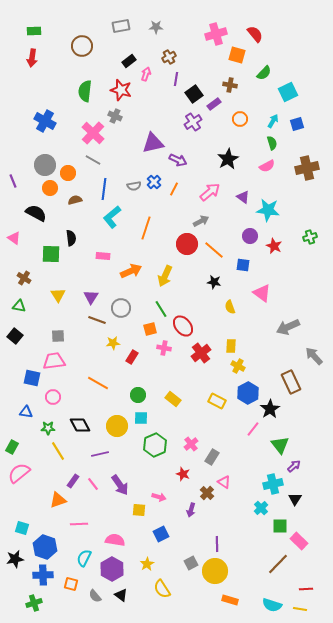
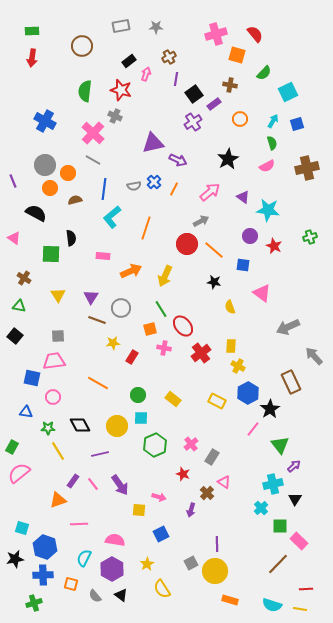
green rectangle at (34, 31): moved 2 px left
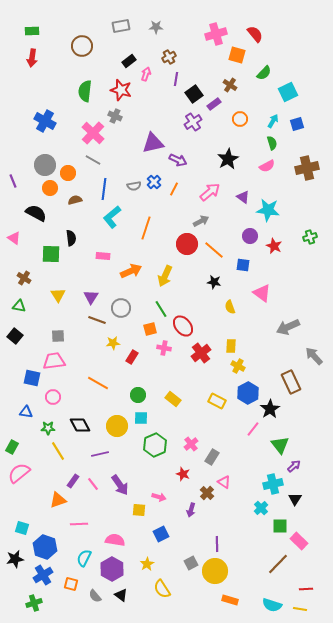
brown cross at (230, 85): rotated 24 degrees clockwise
blue cross at (43, 575): rotated 30 degrees counterclockwise
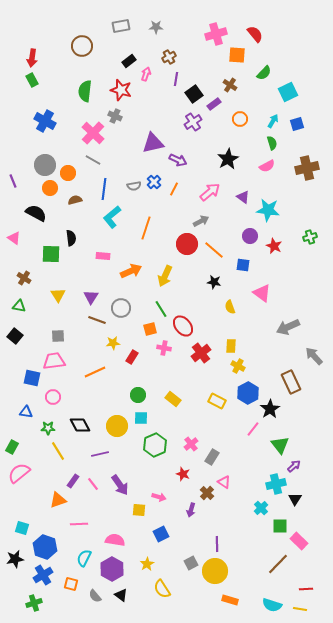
green rectangle at (32, 31): moved 49 px down; rotated 64 degrees clockwise
orange square at (237, 55): rotated 12 degrees counterclockwise
orange line at (98, 383): moved 3 px left, 11 px up; rotated 55 degrees counterclockwise
cyan cross at (273, 484): moved 3 px right
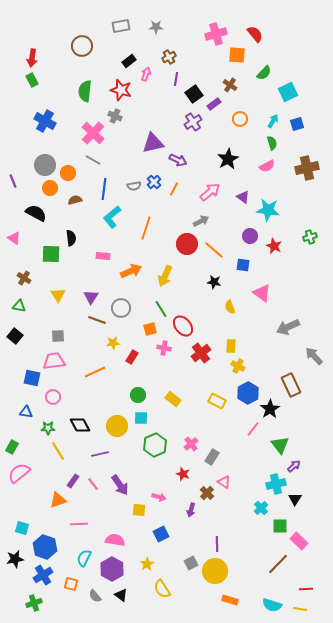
brown rectangle at (291, 382): moved 3 px down
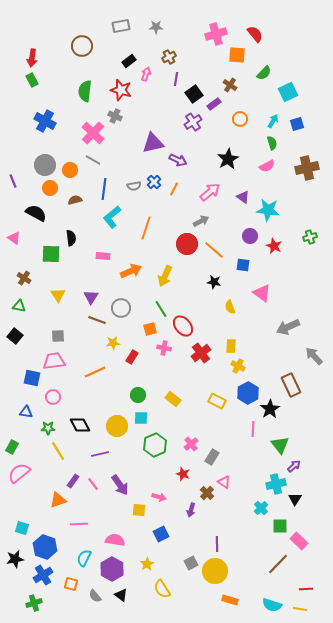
orange circle at (68, 173): moved 2 px right, 3 px up
pink line at (253, 429): rotated 35 degrees counterclockwise
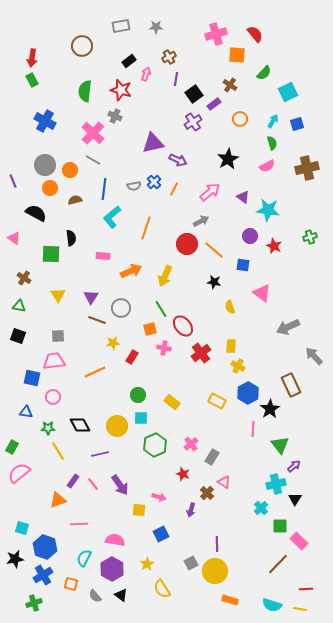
black square at (15, 336): moved 3 px right; rotated 21 degrees counterclockwise
yellow rectangle at (173, 399): moved 1 px left, 3 px down
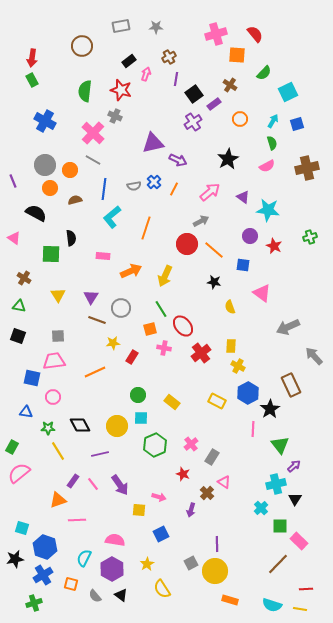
pink line at (79, 524): moved 2 px left, 4 px up
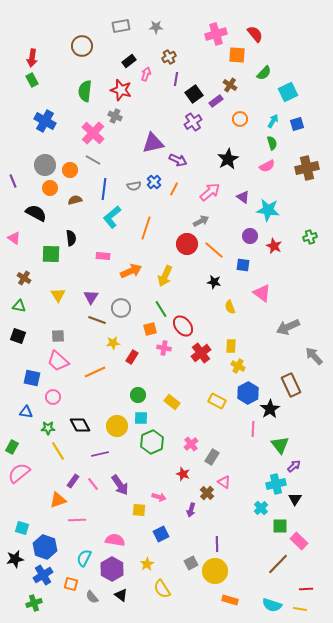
purple rectangle at (214, 104): moved 2 px right, 3 px up
pink trapezoid at (54, 361): moved 4 px right; rotated 130 degrees counterclockwise
green hexagon at (155, 445): moved 3 px left, 3 px up
gray semicircle at (95, 596): moved 3 px left, 1 px down
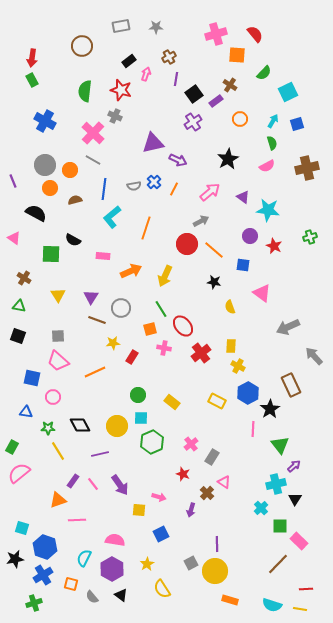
black semicircle at (71, 238): moved 2 px right, 2 px down; rotated 126 degrees clockwise
